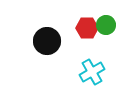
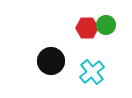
black circle: moved 4 px right, 20 px down
cyan cross: rotated 10 degrees counterclockwise
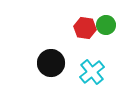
red hexagon: moved 2 px left; rotated 10 degrees clockwise
black circle: moved 2 px down
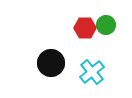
red hexagon: rotated 10 degrees counterclockwise
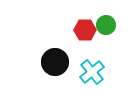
red hexagon: moved 2 px down
black circle: moved 4 px right, 1 px up
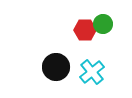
green circle: moved 3 px left, 1 px up
black circle: moved 1 px right, 5 px down
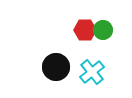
green circle: moved 6 px down
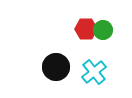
red hexagon: moved 1 px right, 1 px up
cyan cross: moved 2 px right
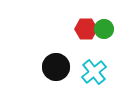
green circle: moved 1 px right, 1 px up
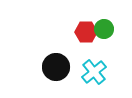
red hexagon: moved 3 px down
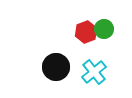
red hexagon: rotated 20 degrees counterclockwise
